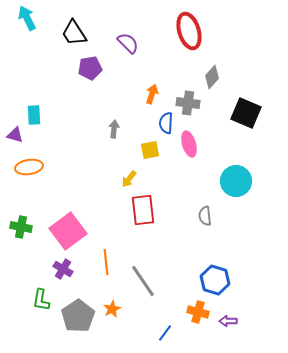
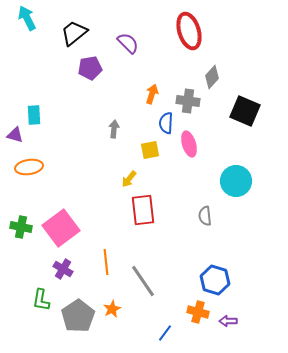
black trapezoid: rotated 84 degrees clockwise
gray cross: moved 2 px up
black square: moved 1 px left, 2 px up
pink square: moved 7 px left, 3 px up
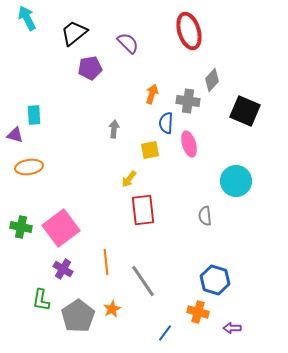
gray diamond: moved 3 px down
purple arrow: moved 4 px right, 7 px down
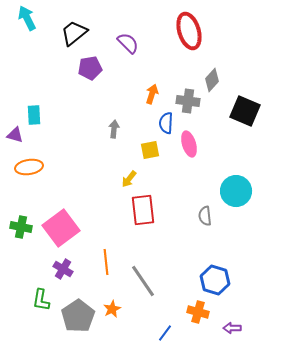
cyan circle: moved 10 px down
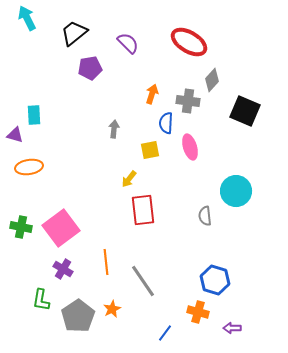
red ellipse: moved 11 px down; rotated 42 degrees counterclockwise
pink ellipse: moved 1 px right, 3 px down
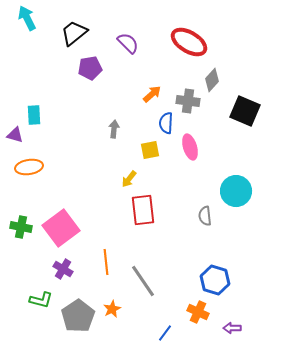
orange arrow: rotated 30 degrees clockwise
green L-shape: rotated 85 degrees counterclockwise
orange cross: rotated 10 degrees clockwise
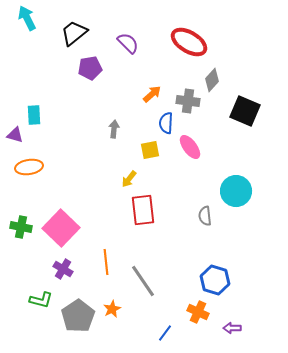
pink ellipse: rotated 20 degrees counterclockwise
pink square: rotated 9 degrees counterclockwise
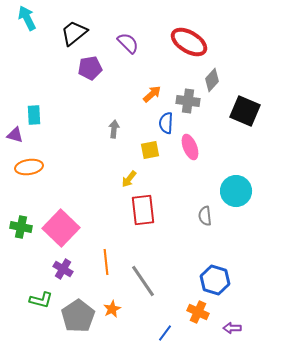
pink ellipse: rotated 15 degrees clockwise
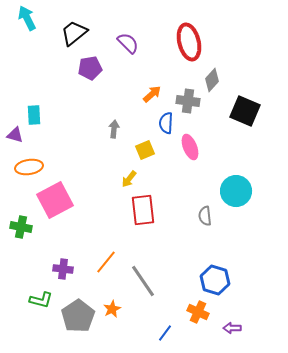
red ellipse: rotated 45 degrees clockwise
yellow square: moved 5 px left; rotated 12 degrees counterclockwise
pink square: moved 6 px left, 28 px up; rotated 18 degrees clockwise
orange line: rotated 45 degrees clockwise
purple cross: rotated 24 degrees counterclockwise
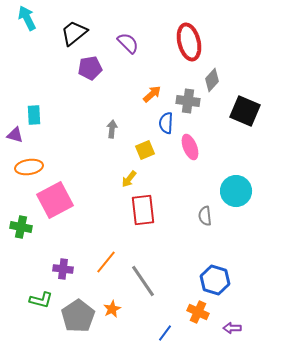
gray arrow: moved 2 px left
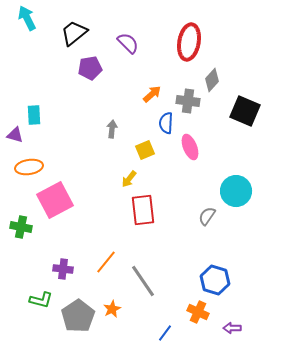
red ellipse: rotated 24 degrees clockwise
gray semicircle: moved 2 px right; rotated 42 degrees clockwise
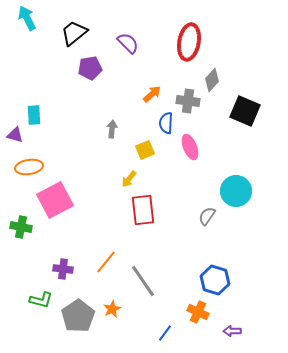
purple arrow: moved 3 px down
